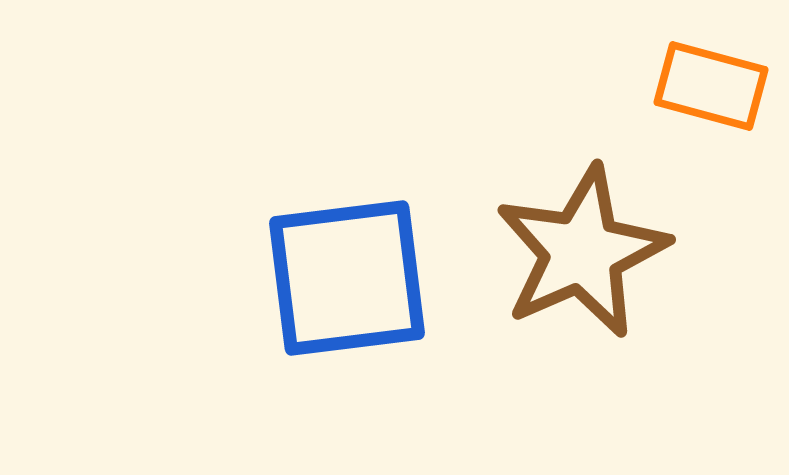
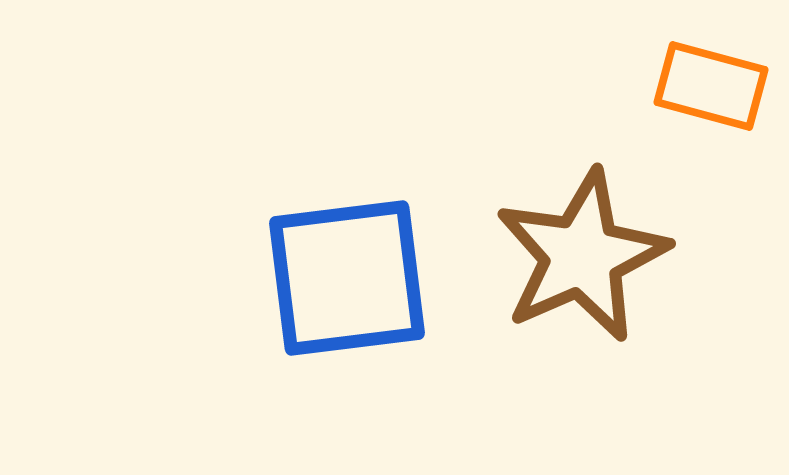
brown star: moved 4 px down
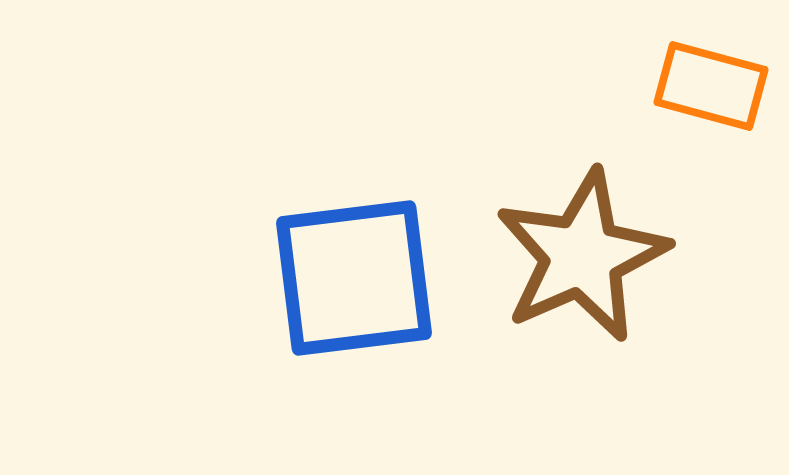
blue square: moved 7 px right
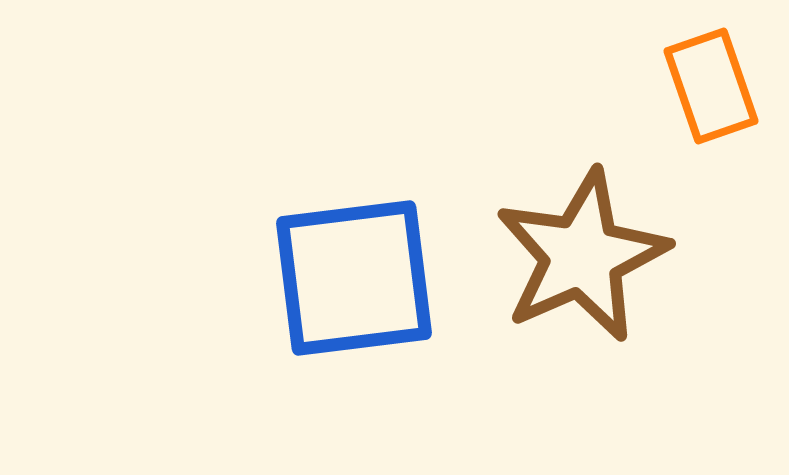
orange rectangle: rotated 56 degrees clockwise
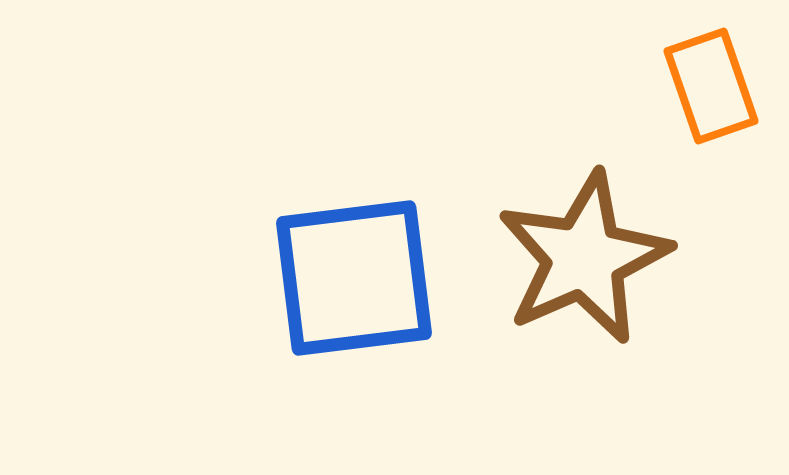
brown star: moved 2 px right, 2 px down
